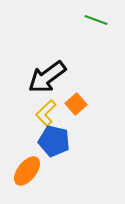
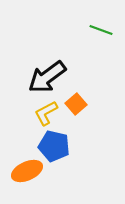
green line: moved 5 px right, 10 px down
yellow L-shape: rotated 16 degrees clockwise
blue pentagon: moved 5 px down
orange ellipse: rotated 28 degrees clockwise
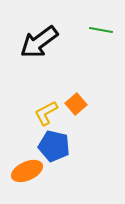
green line: rotated 10 degrees counterclockwise
black arrow: moved 8 px left, 35 px up
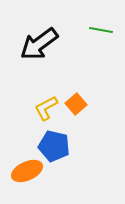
black arrow: moved 2 px down
yellow L-shape: moved 5 px up
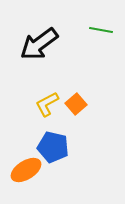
yellow L-shape: moved 1 px right, 4 px up
blue pentagon: moved 1 px left, 1 px down
orange ellipse: moved 1 px left, 1 px up; rotated 8 degrees counterclockwise
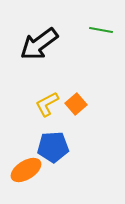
blue pentagon: rotated 16 degrees counterclockwise
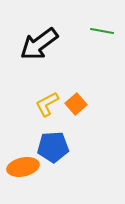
green line: moved 1 px right, 1 px down
orange ellipse: moved 3 px left, 3 px up; rotated 20 degrees clockwise
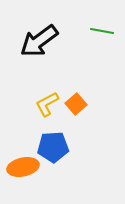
black arrow: moved 3 px up
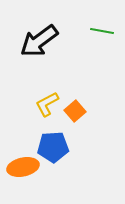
orange square: moved 1 px left, 7 px down
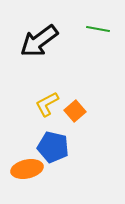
green line: moved 4 px left, 2 px up
blue pentagon: rotated 16 degrees clockwise
orange ellipse: moved 4 px right, 2 px down
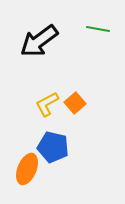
orange square: moved 8 px up
orange ellipse: rotated 56 degrees counterclockwise
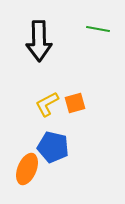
black arrow: rotated 54 degrees counterclockwise
orange square: rotated 25 degrees clockwise
